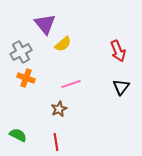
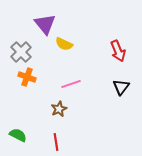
yellow semicircle: moved 1 px right; rotated 66 degrees clockwise
gray cross: rotated 15 degrees counterclockwise
orange cross: moved 1 px right, 1 px up
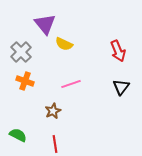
orange cross: moved 2 px left, 4 px down
brown star: moved 6 px left, 2 px down
red line: moved 1 px left, 2 px down
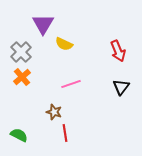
purple triangle: moved 2 px left; rotated 10 degrees clockwise
orange cross: moved 3 px left, 4 px up; rotated 30 degrees clockwise
brown star: moved 1 px right, 1 px down; rotated 28 degrees counterclockwise
green semicircle: moved 1 px right
red line: moved 10 px right, 11 px up
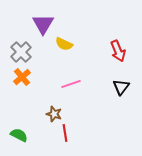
brown star: moved 2 px down
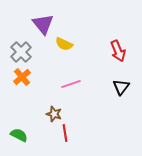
purple triangle: rotated 10 degrees counterclockwise
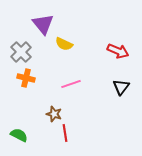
red arrow: rotated 45 degrees counterclockwise
orange cross: moved 4 px right, 1 px down; rotated 36 degrees counterclockwise
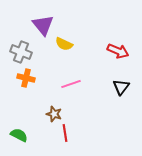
purple triangle: moved 1 px down
gray cross: rotated 25 degrees counterclockwise
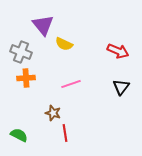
orange cross: rotated 18 degrees counterclockwise
brown star: moved 1 px left, 1 px up
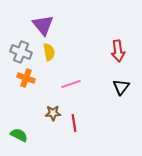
yellow semicircle: moved 15 px left, 8 px down; rotated 126 degrees counterclockwise
red arrow: rotated 60 degrees clockwise
orange cross: rotated 24 degrees clockwise
brown star: rotated 21 degrees counterclockwise
red line: moved 9 px right, 10 px up
